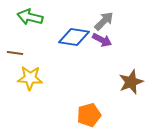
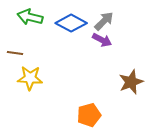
blue diamond: moved 3 px left, 14 px up; rotated 20 degrees clockwise
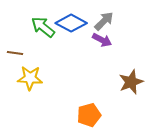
green arrow: moved 13 px right, 10 px down; rotated 25 degrees clockwise
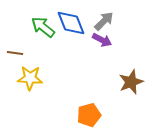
blue diamond: rotated 40 degrees clockwise
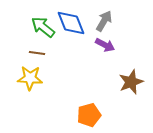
gray arrow: rotated 15 degrees counterclockwise
purple arrow: moved 3 px right, 5 px down
brown line: moved 22 px right
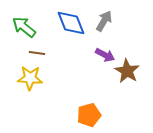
green arrow: moved 19 px left
purple arrow: moved 10 px down
brown star: moved 4 px left, 11 px up; rotated 20 degrees counterclockwise
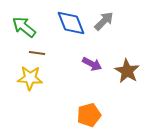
gray arrow: rotated 15 degrees clockwise
purple arrow: moved 13 px left, 9 px down
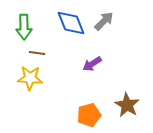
green arrow: rotated 130 degrees counterclockwise
purple arrow: rotated 120 degrees clockwise
brown star: moved 34 px down
